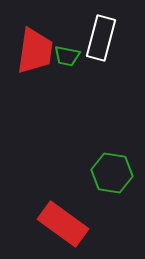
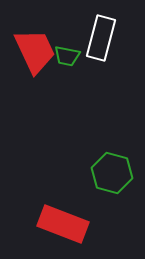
red trapezoid: rotated 33 degrees counterclockwise
green hexagon: rotated 6 degrees clockwise
red rectangle: rotated 15 degrees counterclockwise
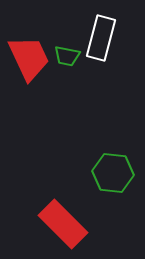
red trapezoid: moved 6 px left, 7 px down
green hexagon: moved 1 px right; rotated 9 degrees counterclockwise
red rectangle: rotated 24 degrees clockwise
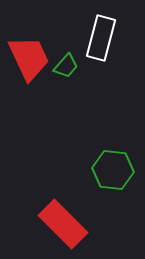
green trapezoid: moved 1 px left, 10 px down; rotated 60 degrees counterclockwise
green hexagon: moved 3 px up
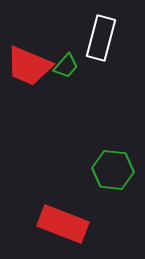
red trapezoid: moved 8 px down; rotated 138 degrees clockwise
red rectangle: rotated 24 degrees counterclockwise
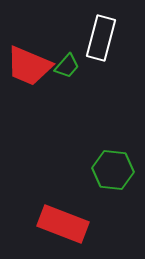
green trapezoid: moved 1 px right
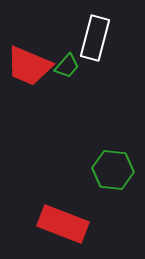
white rectangle: moved 6 px left
